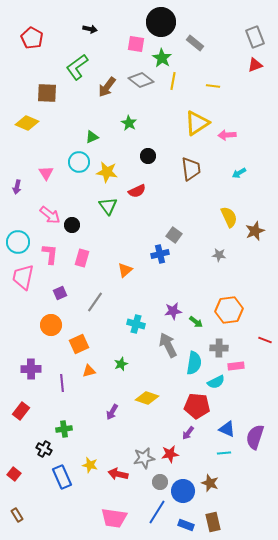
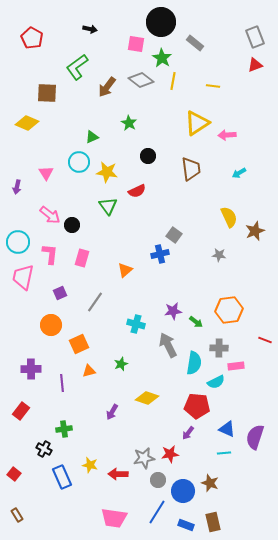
red arrow at (118, 474): rotated 12 degrees counterclockwise
gray circle at (160, 482): moved 2 px left, 2 px up
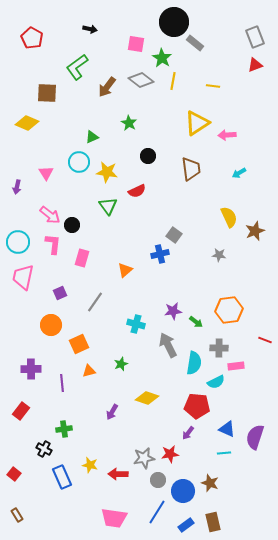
black circle at (161, 22): moved 13 px right
pink L-shape at (50, 254): moved 3 px right, 10 px up
blue rectangle at (186, 525): rotated 56 degrees counterclockwise
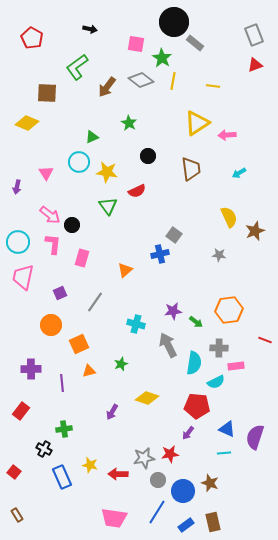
gray rectangle at (255, 37): moved 1 px left, 2 px up
red square at (14, 474): moved 2 px up
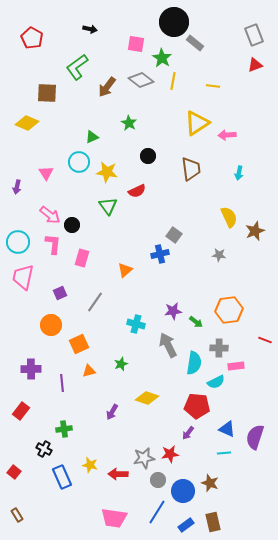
cyan arrow at (239, 173): rotated 48 degrees counterclockwise
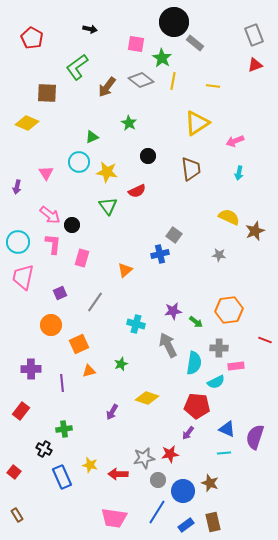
pink arrow at (227, 135): moved 8 px right, 6 px down; rotated 18 degrees counterclockwise
yellow semicircle at (229, 217): rotated 40 degrees counterclockwise
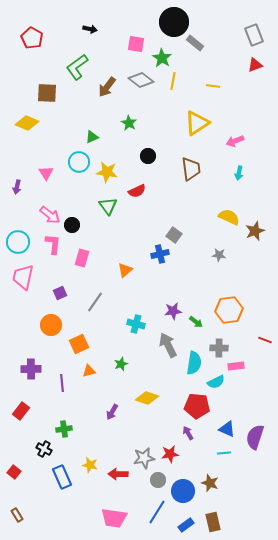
purple arrow at (188, 433): rotated 112 degrees clockwise
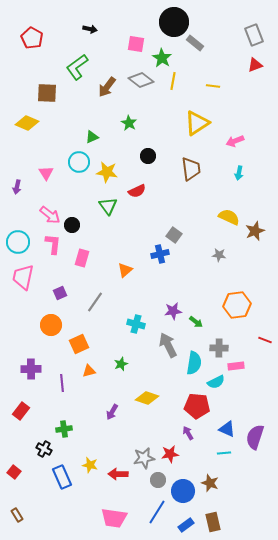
orange hexagon at (229, 310): moved 8 px right, 5 px up
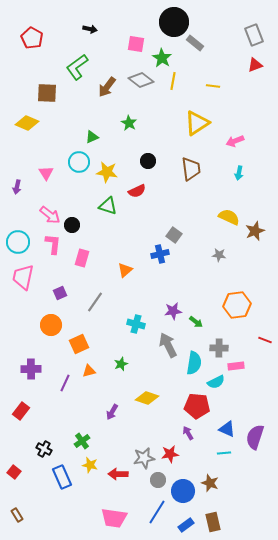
black circle at (148, 156): moved 5 px down
green triangle at (108, 206): rotated 36 degrees counterclockwise
purple line at (62, 383): moved 3 px right; rotated 30 degrees clockwise
green cross at (64, 429): moved 18 px right, 12 px down; rotated 28 degrees counterclockwise
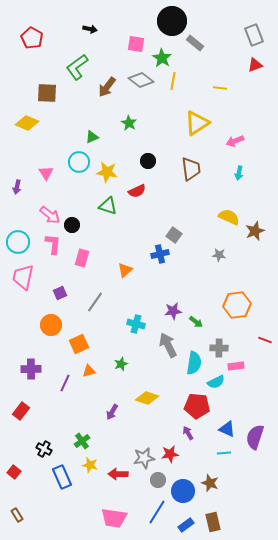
black circle at (174, 22): moved 2 px left, 1 px up
yellow line at (213, 86): moved 7 px right, 2 px down
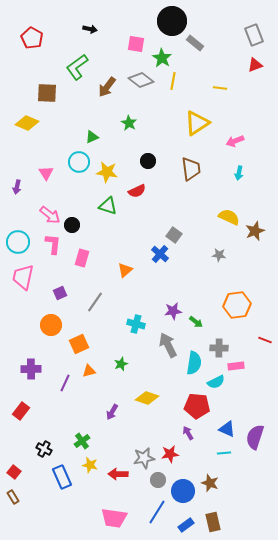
blue cross at (160, 254): rotated 36 degrees counterclockwise
brown rectangle at (17, 515): moved 4 px left, 18 px up
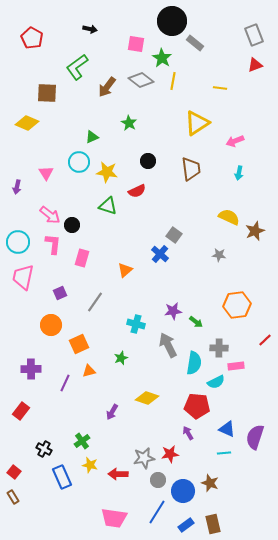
red line at (265, 340): rotated 64 degrees counterclockwise
green star at (121, 364): moved 6 px up
brown rectangle at (213, 522): moved 2 px down
